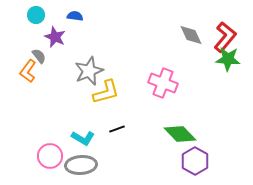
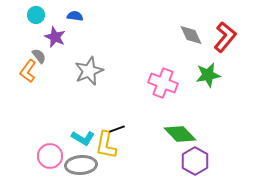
green star: moved 20 px left, 16 px down; rotated 15 degrees counterclockwise
yellow L-shape: moved 53 px down; rotated 116 degrees clockwise
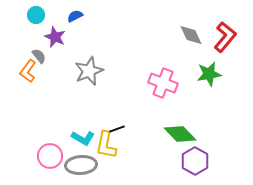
blue semicircle: rotated 35 degrees counterclockwise
green star: moved 1 px right, 1 px up
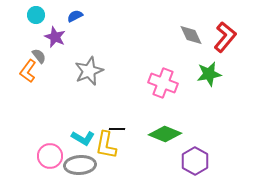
black line: rotated 21 degrees clockwise
green diamond: moved 15 px left; rotated 24 degrees counterclockwise
gray ellipse: moved 1 px left
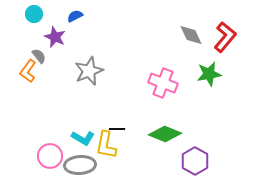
cyan circle: moved 2 px left, 1 px up
